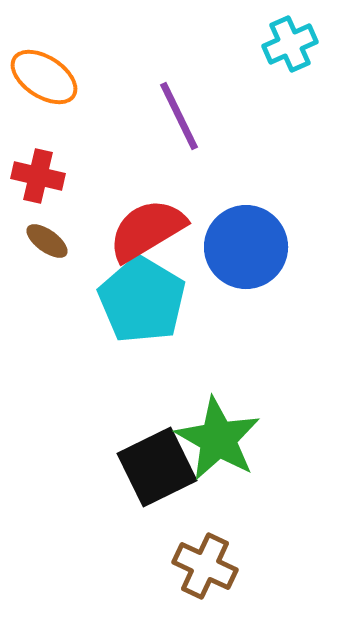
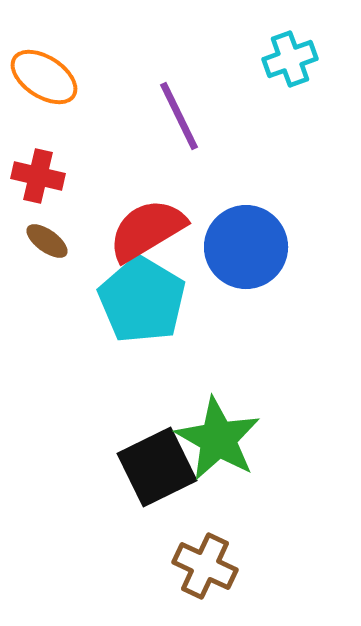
cyan cross: moved 15 px down; rotated 4 degrees clockwise
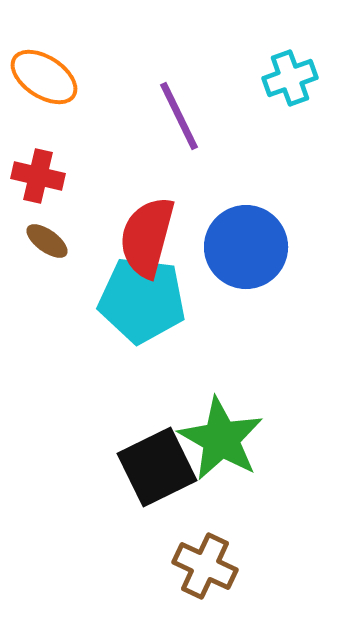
cyan cross: moved 19 px down
red semicircle: moved 7 px down; rotated 44 degrees counterclockwise
cyan pentagon: rotated 24 degrees counterclockwise
green star: moved 3 px right
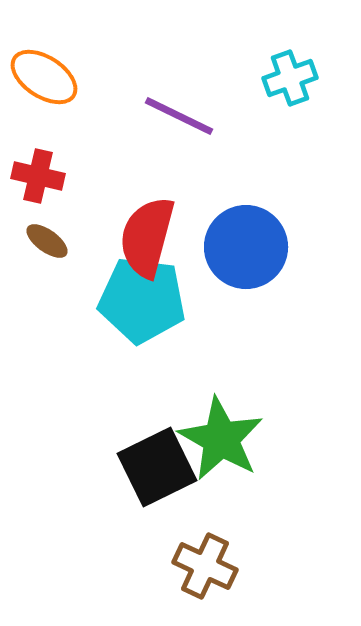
purple line: rotated 38 degrees counterclockwise
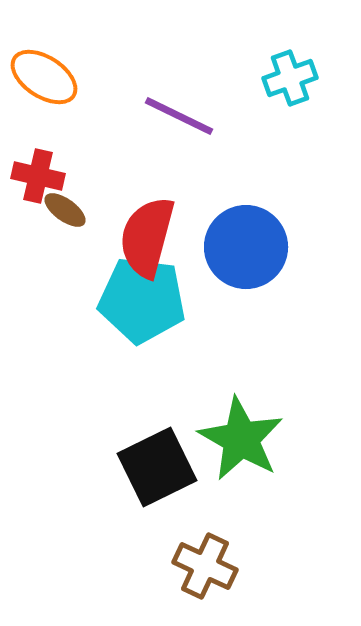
brown ellipse: moved 18 px right, 31 px up
green star: moved 20 px right
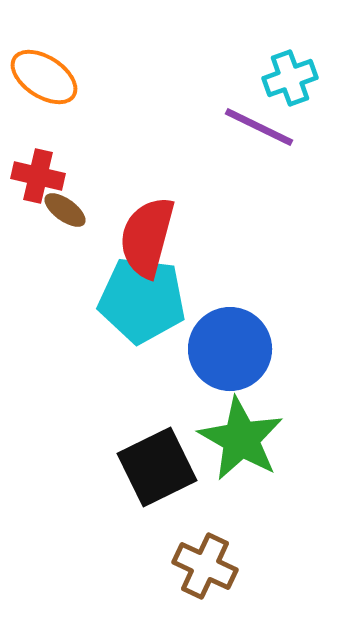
purple line: moved 80 px right, 11 px down
blue circle: moved 16 px left, 102 px down
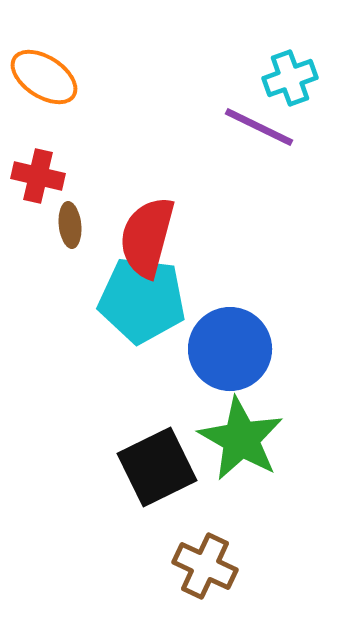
brown ellipse: moved 5 px right, 15 px down; rotated 48 degrees clockwise
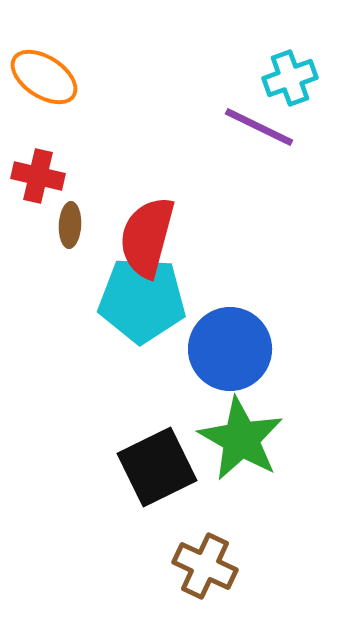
brown ellipse: rotated 9 degrees clockwise
cyan pentagon: rotated 4 degrees counterclockwise
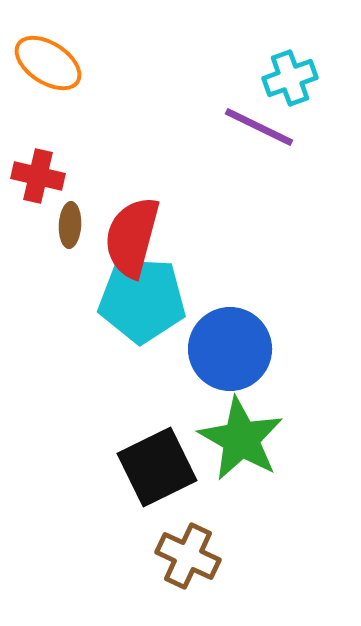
orange ellipse: moved 4 px right, 14 px up
red semicircle: moved 15 px left
brown cross: moved 17 px left, 10 px up
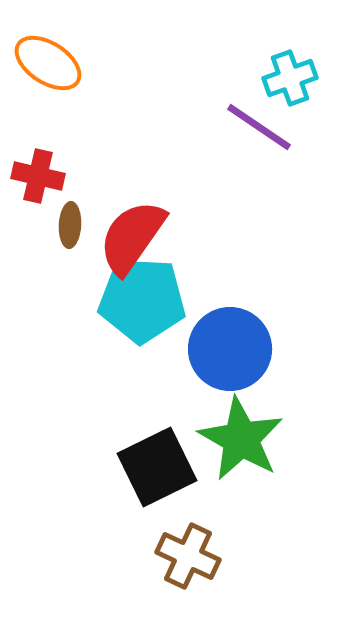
purple line: rotated 8 degrees clockwise
red semicircle: rotated 20 degrees clockwise
